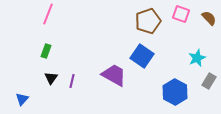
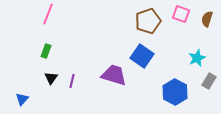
brown semicircle: moved 2 px left, 1 px down; rotated 119 degrees counterclockwise
purple trapezoid: rotated 12 degrees counterclockwise
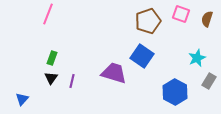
green rectangle: moved 6 px right, 7 px down
purple trapezoid: moved 2 px up
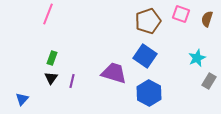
blue square: moved 3 px right
blue hexagon: moved 26 px left, 1 px down
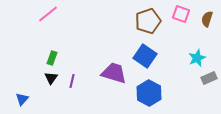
pink line: rotated 30 degrees clockwise
gray rectangle: moved 3 px up; rotated 35 degrees clockwise
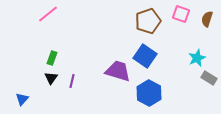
purple trapezoid: moved 4 px right, 2 px up
gray rectangle: rotated 56 degrees clockwise
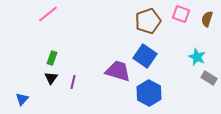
cyan star: moved 1 px up; rotated 24 degrees counterclockwise
purple line: moved 1 px right, 1 px down
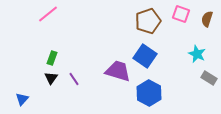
cyan star: moved 3 px up
purple line: moved 1 px right, 3 px up; rotated 48 degrees counterclockwise
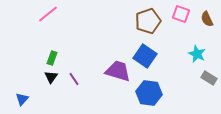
brown semicircle: rotated 42 degrees counterclockwise
black triangle: moved 1 px up
blue hexagon: rotated 20 degrees counterclockwise
